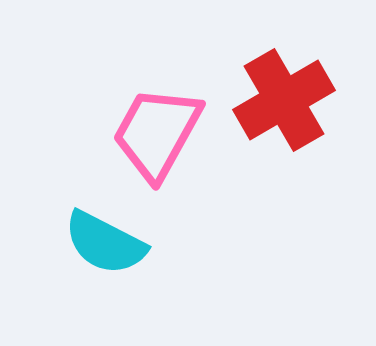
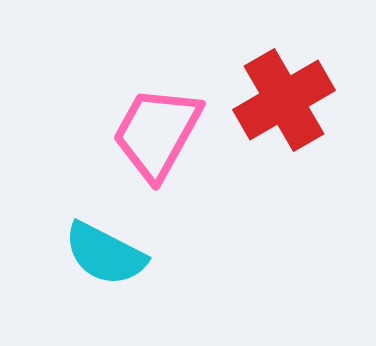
cyan semicircle: moved 11 px down
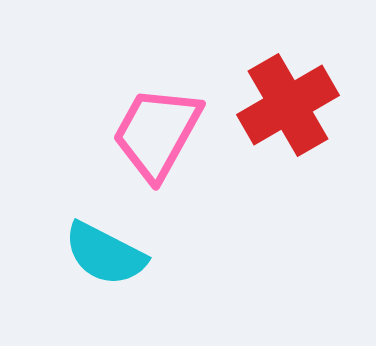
red cross: moved 4 px right, 5 px down
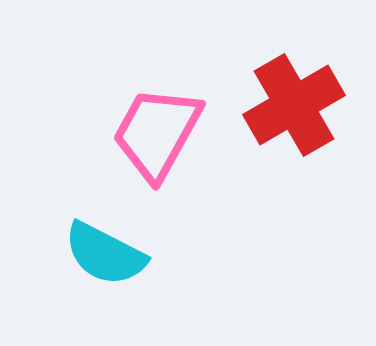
red cross: moved 6 px right
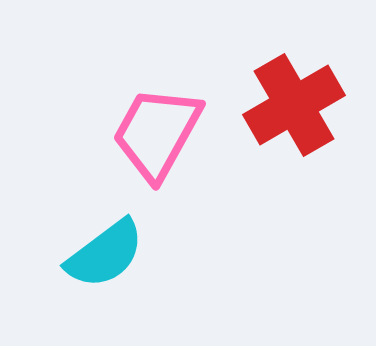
cyan semicircle: rotated 64 degrees counterclockwise
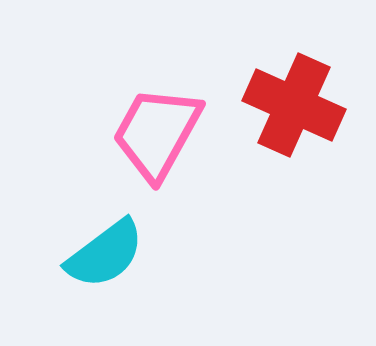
red cross: rotated 36 degrees counterclockwise
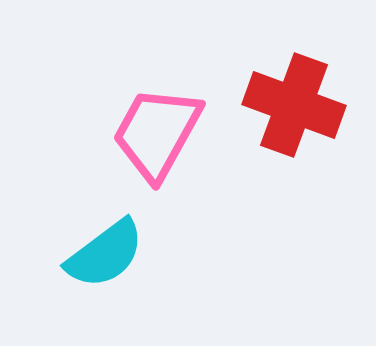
red cross: rotated 4 degrees counterclockwise
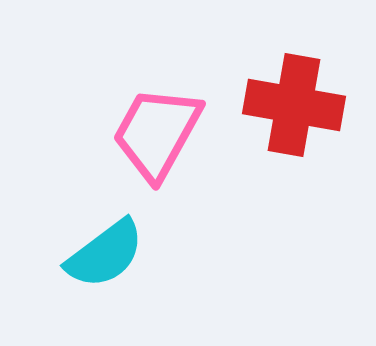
red cross: rotated 10 degrees counterclockwise
